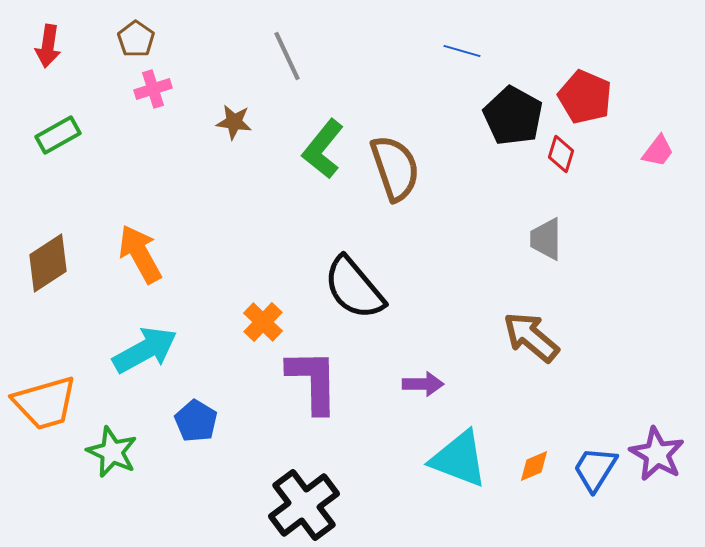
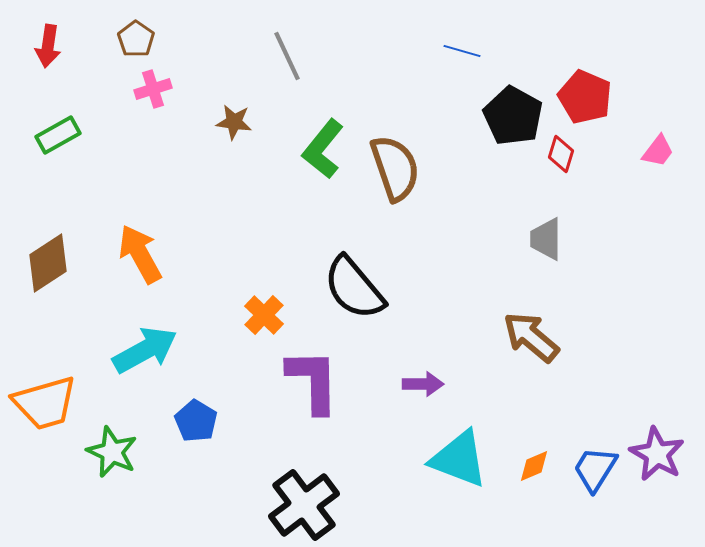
orange cross: moved 1 px right, 7 px up
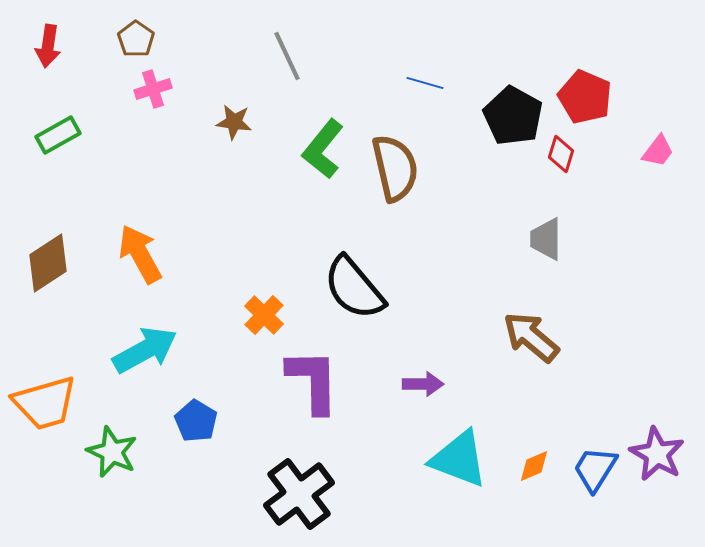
blue line: moved 37 px left, 32 px down
brown semicircle: rotated 6 degrees clockwise
black cross: moved 5 px left, 11 px up
